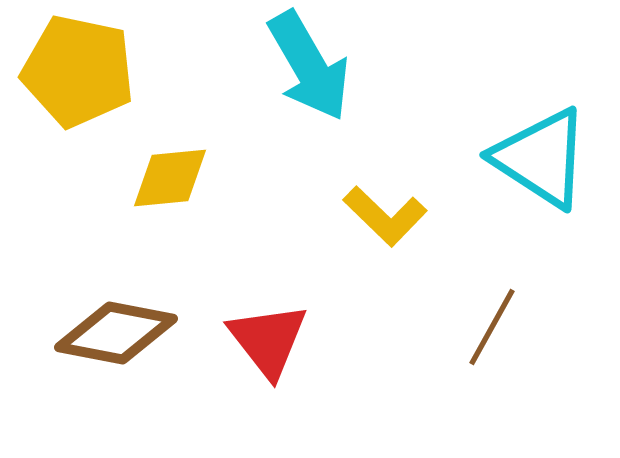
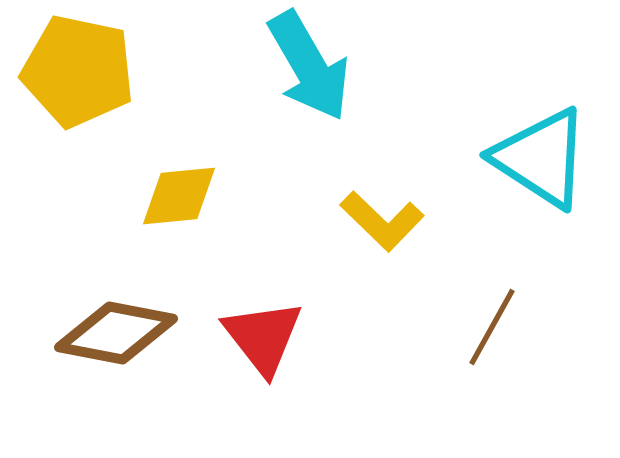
yellow diamond: moved 9 px right, 18 px down
yellow L-shape: moved 3 px left, 5 px down
red triangle: moved 5 px left, 3 px up
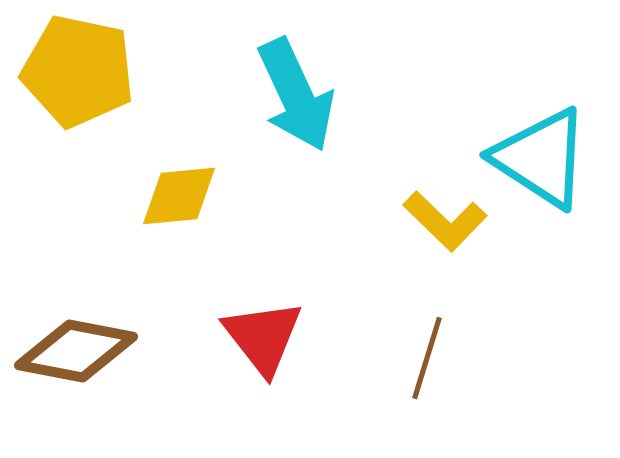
cyan arrow: moved 13 px left, 29 px down; rotated 5 degrees clockwise
yellow L-shape: moved 63 px right
brown line: moved 65 px left, 31 px down; rotated 12 degrees counterclockwise
brown diamond: moved 40 px left, 18 px down
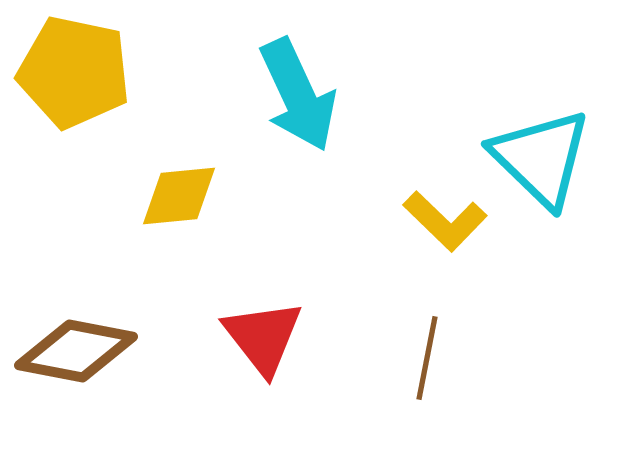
yellow pentagon: moved 4 px left, 1 px down
cyan arrow: moved 2 px right
cyan triangle: rotated 11 degrees clockwise
brown line: rotated 6 degrees counterclockwise
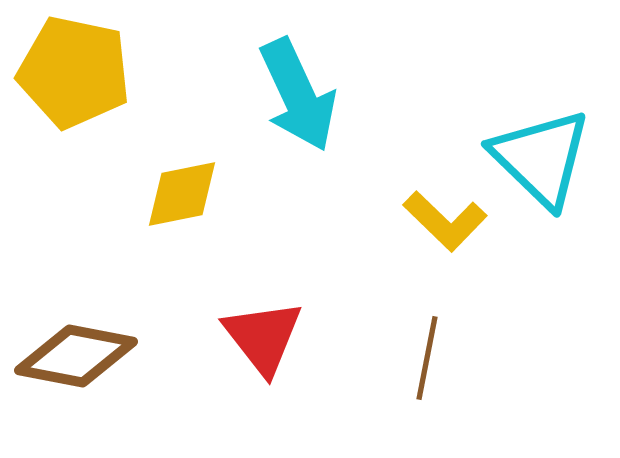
yellow diamond: moved 3 px right, 2 px up; rotated 6 degrees counterclockwise
brown diamond: moved 5 px down
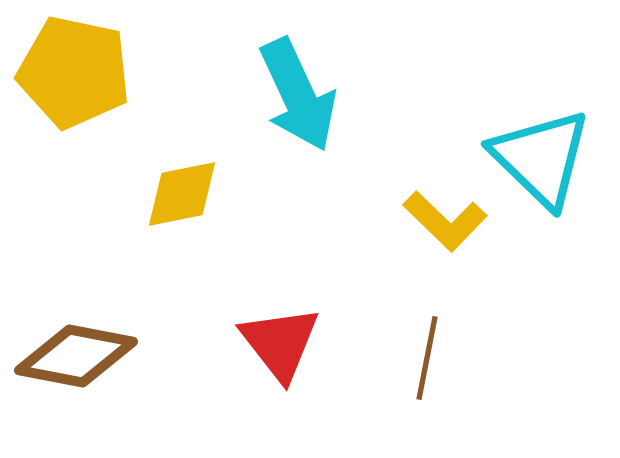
red triangle: moved 17 px right, 6 px down
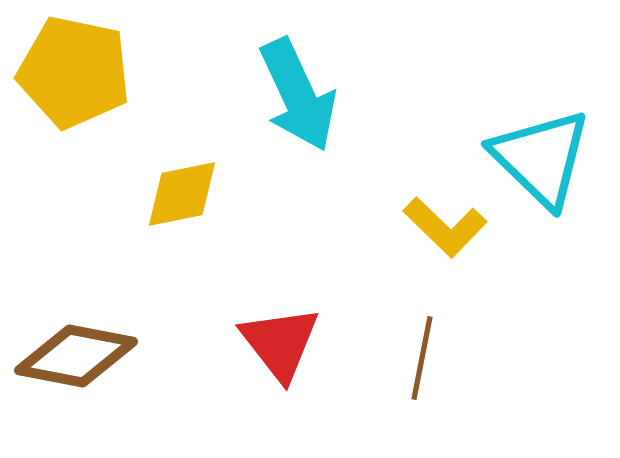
yellow L-shape: moved 6 px down
brown line: moved 5 px left
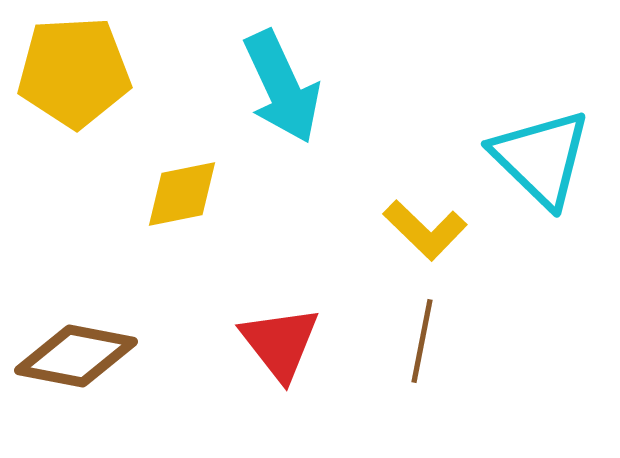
yellow pentagon: rotated 15 degrees counterclockwise
cyan arrow: moved 16 px left, 8 px up
yellow L-shape: moved 20 px left, 3 px down
brown line: moved 17 px up
